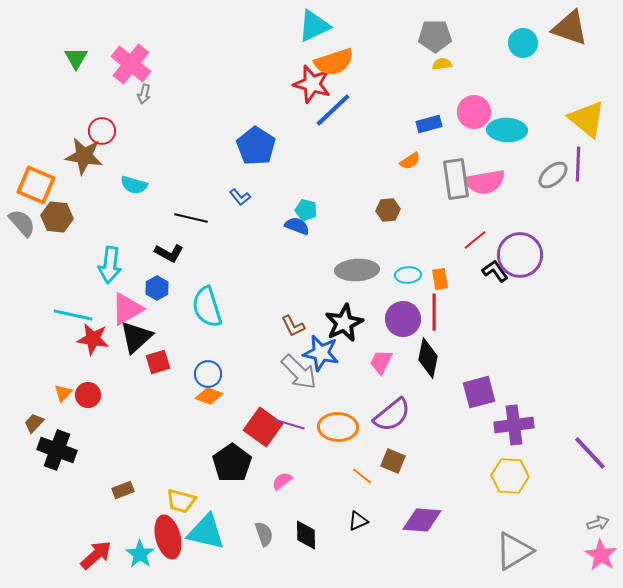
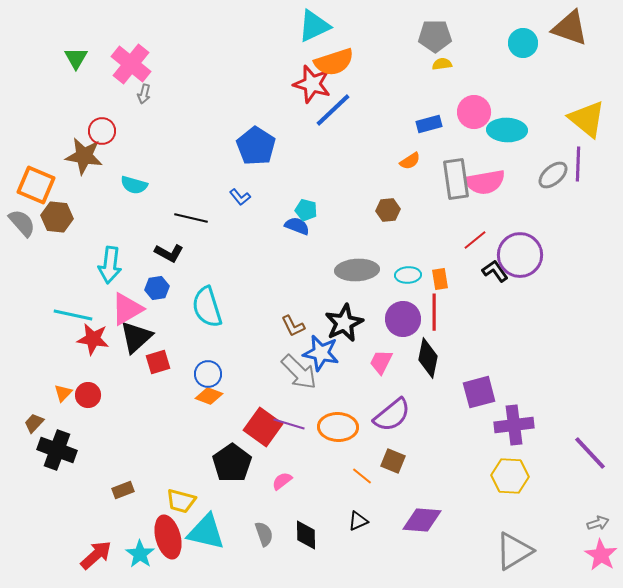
blue hexagon at (157, 288): rotated 20 degrees clockwise
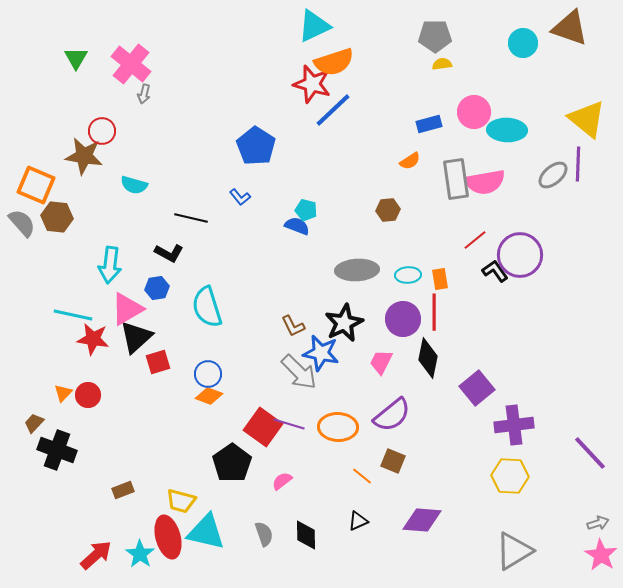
purple square at (479, 392): moved 2 px left, 4 px up; rotated 24 degrees counterclockwise
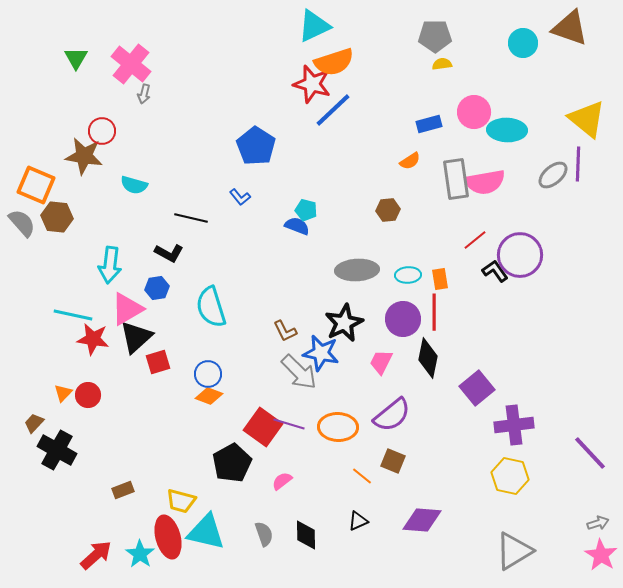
cyan semicircle at (207, 307): moved 4 px right
brown L-shape at (293, 326): moved 8 px left, 5 px down
black cross at (57, 450): rotated 9 degrees clockwise
black pentagon at (232, 463): rotated 6 degrees clockwise
yellow hexagon at (510, 476): rotated 9 degrees clockwise
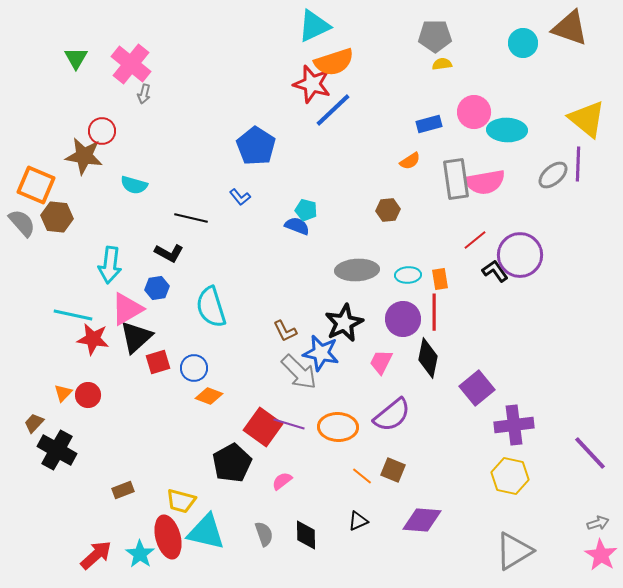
blue circle at (208, 374): moved 14 px left, 6 px up
brown square at (393, 461): moved 9 px down
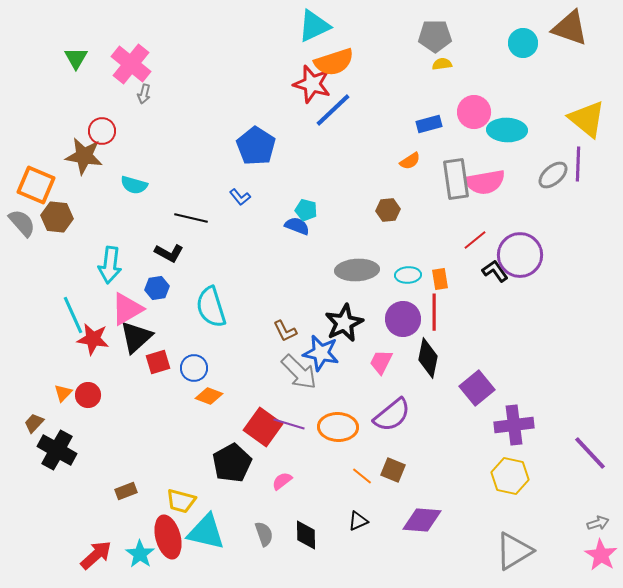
cyan line at (73, 315): rotated 54 degrees clockwise
brown rectangle at (123, 490): moved 3 px right, 1 px down
